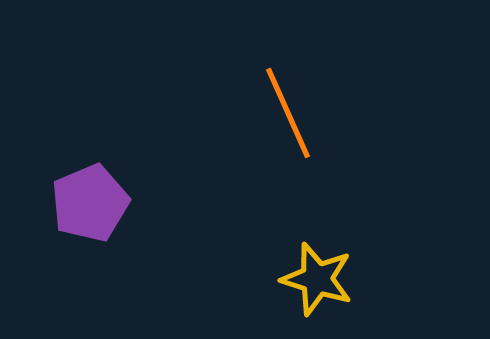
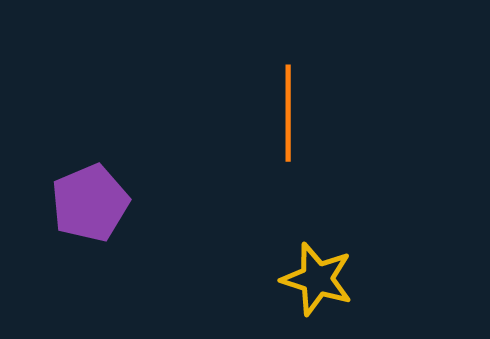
orange line: rotated 24 degrees clockwise
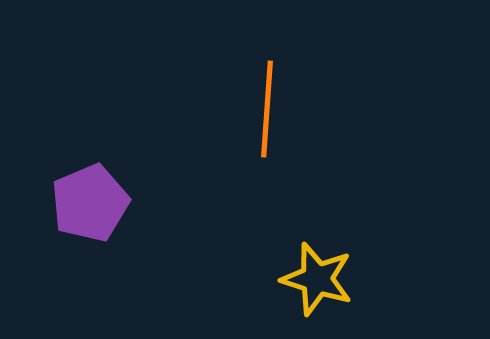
orange line: moved 21 px left, 4 px up; rotated 4 degrees clockwise
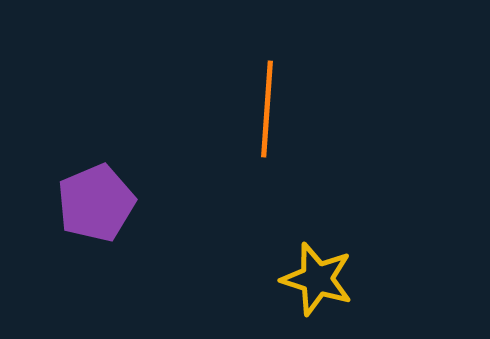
purple pentagon: moved 6 px right
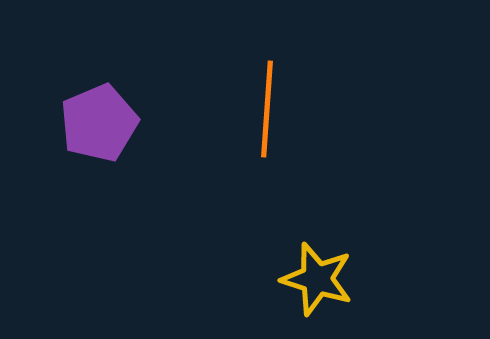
purple pentagon: moved 3 px right, 80 px up
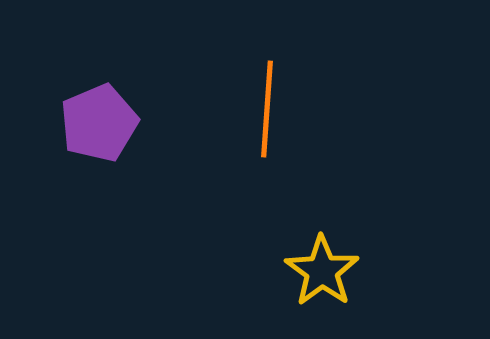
yellow star: moved 5 px right, 8 px up; rotated 18 degrees clockwise
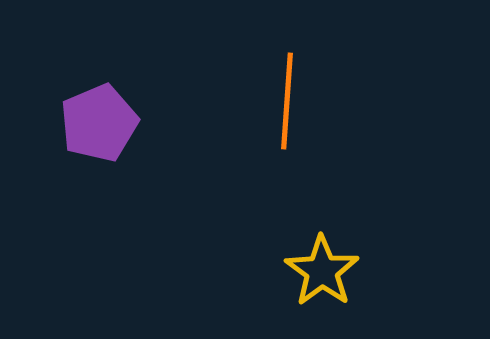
orange line: moved 20 px right, 8 px up
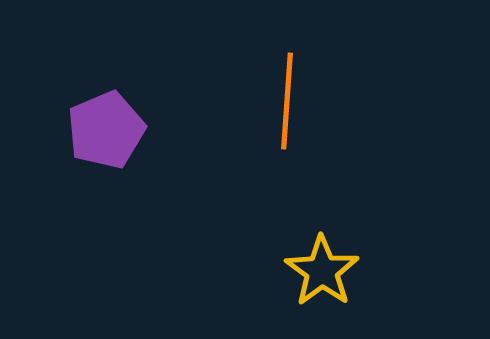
purple pentagon: moved 7 px right, 7 px down
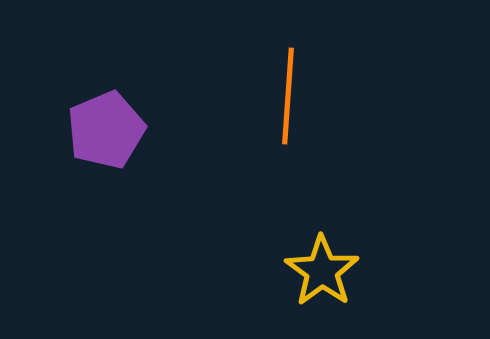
orange line: moved 1 px right, 5 px up
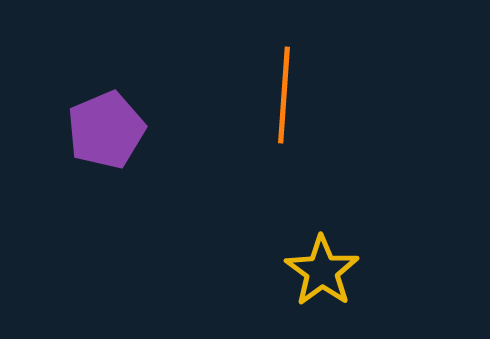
orange line: moved 4 px left, 1 px up
